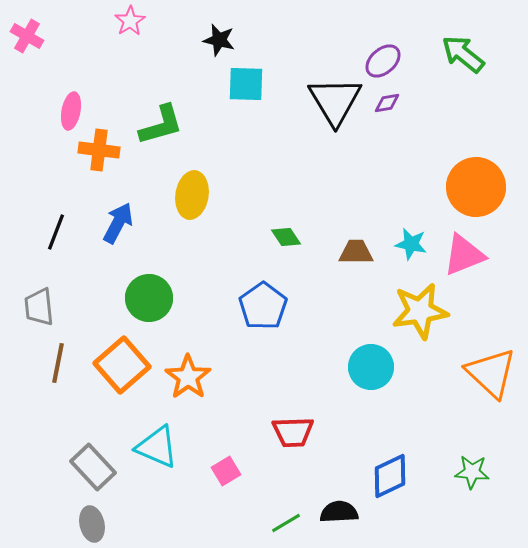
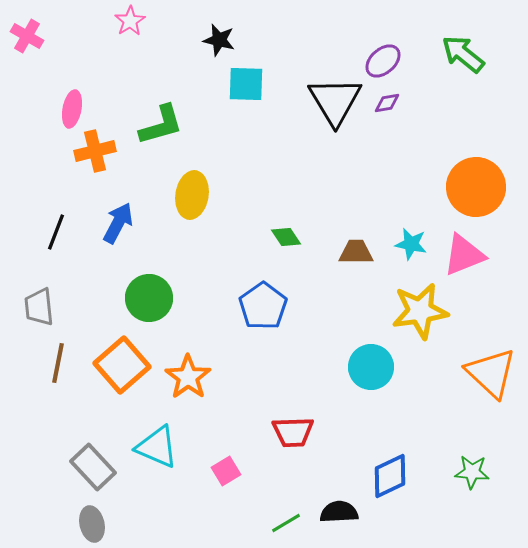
pink ellipse: moved 1 px right, 2 px up
orange cross: moved 4 px left, 1 px down; rotated 21 degrees counterclockwise
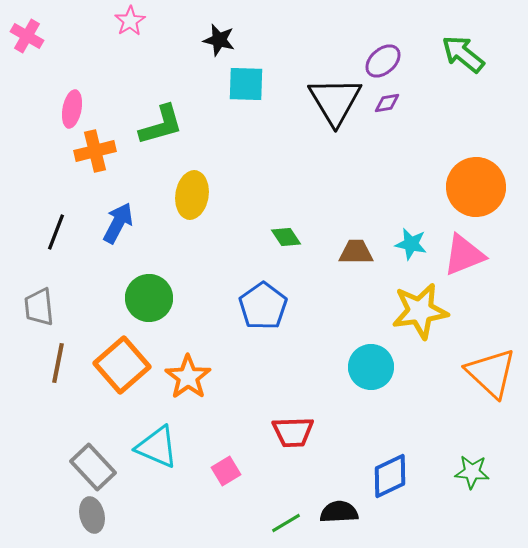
gray ellipse: moved 9 px up
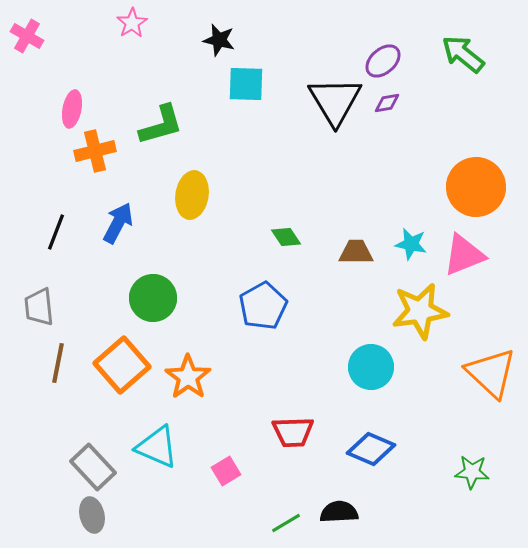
pink star: moved 2 px right, 2 px down
green circle: moved 4 px right
blue pentagon: rotated 6 degrees clockwise
blue diamond: moved 19 px left, 27 px up; rotated 48 degrees clockwise
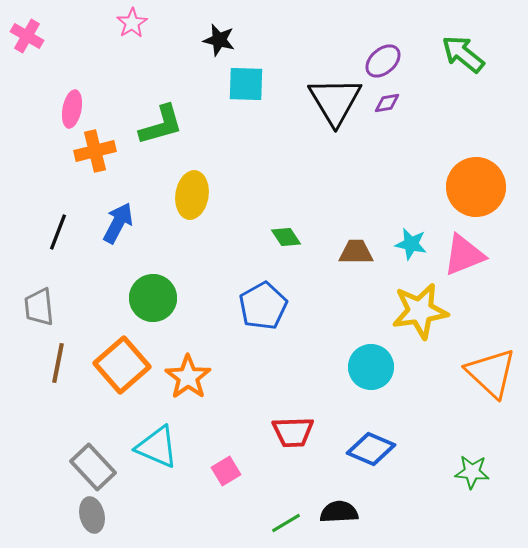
black line: moved 2 px right
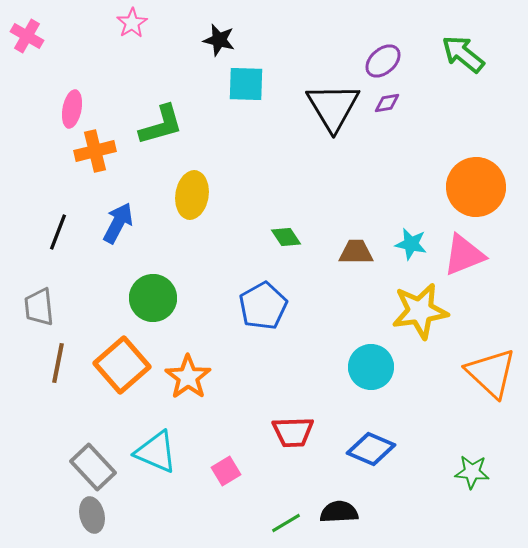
black triangle: moved 2 px left, 6 px down
cyan triangle: moved 1 px left, 5 px down
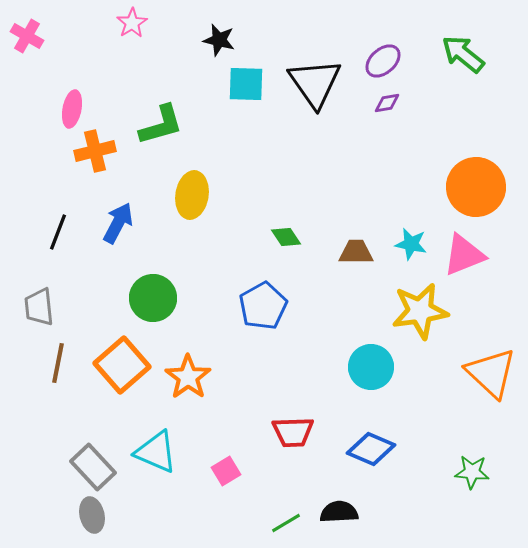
black triangle: moved 18 px left, 24 px up; rotated 4 degrees counterclockwise
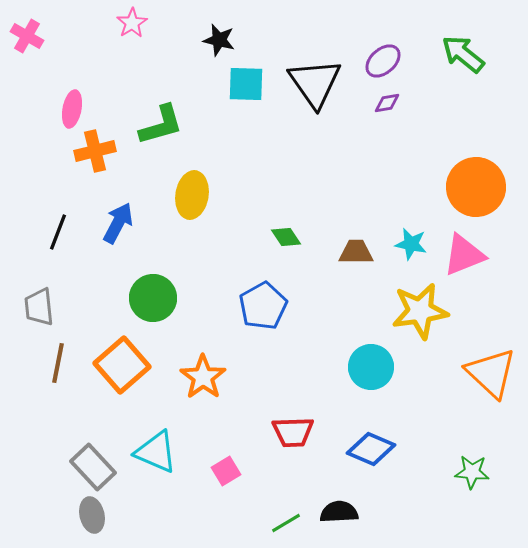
orange star: moved 15 px right
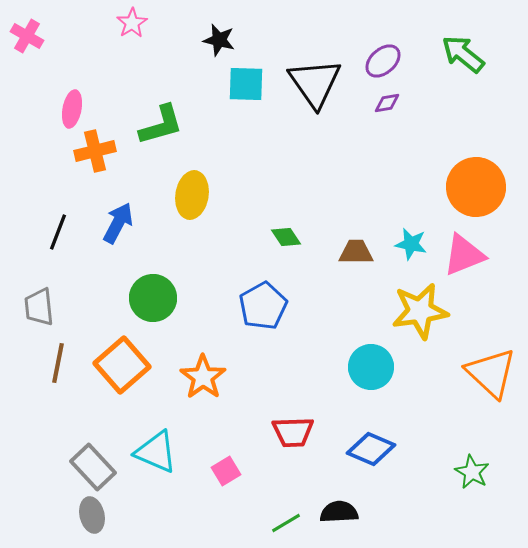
green star: rotated 24 degrees clockwise
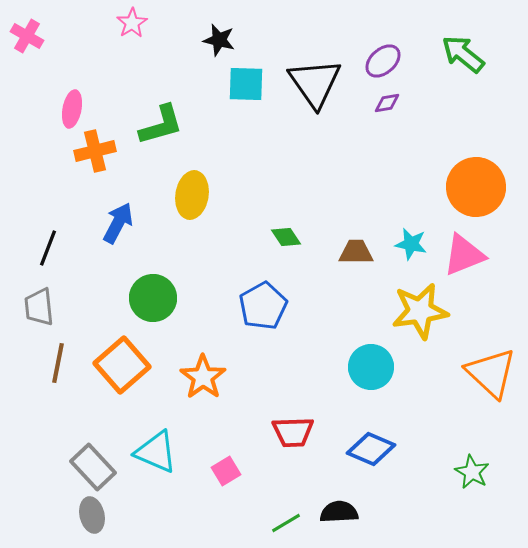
black line: moved 10 px left, 16 px down
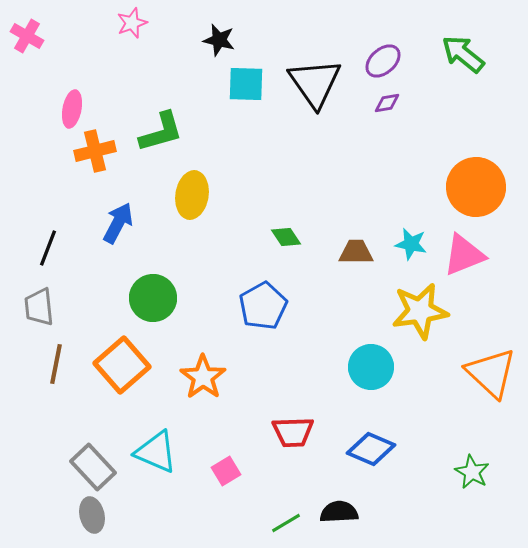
pink star: rotated 12 degrees clockwise
green L-shape: moved 7 px down
brown line: moved 2 px left, 1 px down
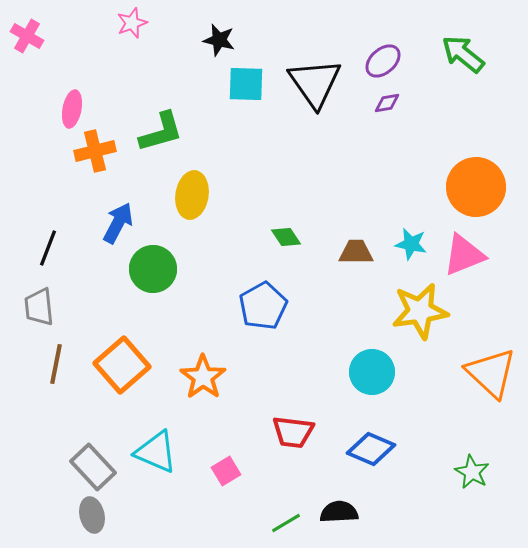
green circle: moved 29 px up
cyan circle: moved 1 px right, 5 px down
red trapezoid: rotated 9 degrees clockwise
